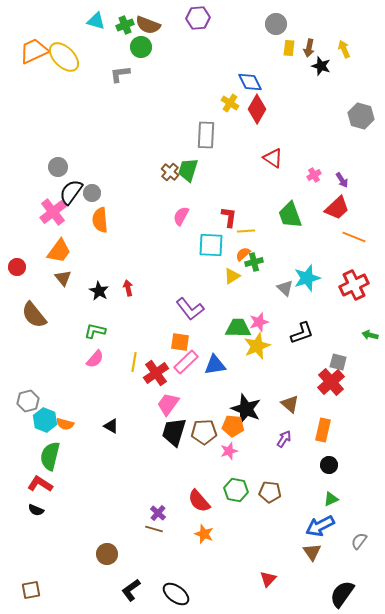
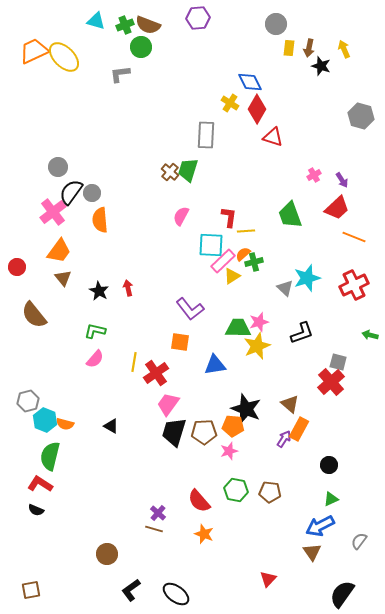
red triangle at (273, 158): moved 21 px up; rotated 15 degrees counterclockwise
pink rectangle at (186, 362): moved 37 px right, 101 px up
orange rectangle at (323, 430): moved 24 px left, 1 px up; rotated 15 degrees clockwise
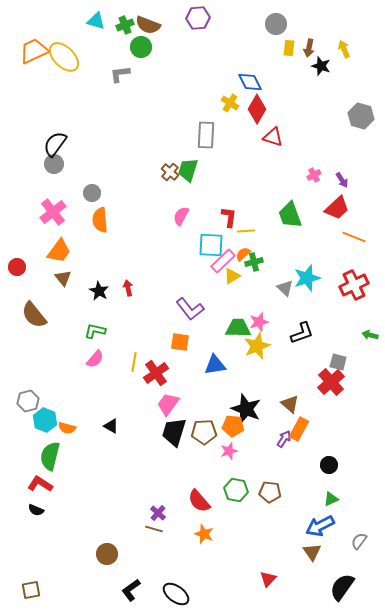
gray circle at (58, 167): moved 4 px left, 3 px up
black semicircle at (71, 192): moved 16 px left, 48 px up
orange semicircle at (65, 424): moved 2 px right, 4 px down
black semicircle at (342, 594): moved 7 px up
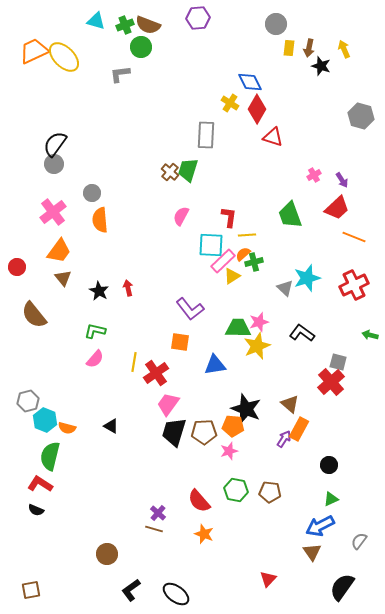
yellow line at (246, 231): moved 1 px right, 4 px down
black L-shape at (302, 333): rotated 125 degrees counterclockwise
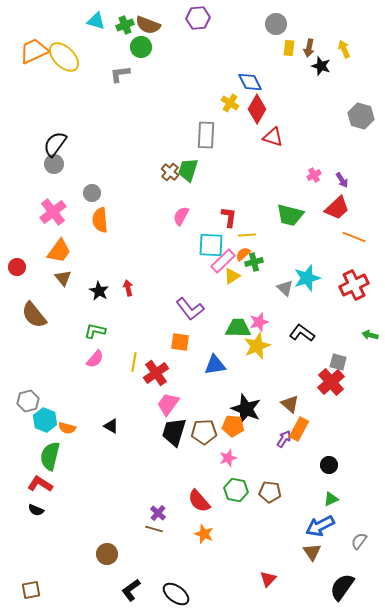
green trapezoid at (290, 215): rotated 56 degrees counterclockwise
pink star at (229, 451): moved 1 px left, 7 px down
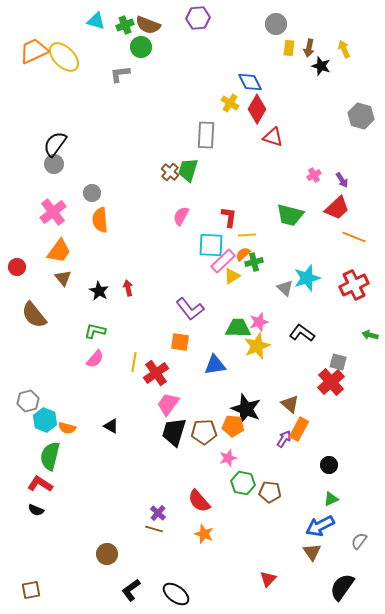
green hexagon at (236, 490): moved 7 px right, 7 px up
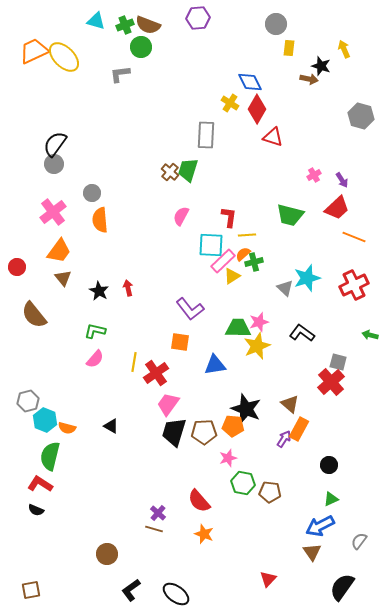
brown arrow at (309, 48): moved 31 px down; rotated 90 degrees counterclockwise
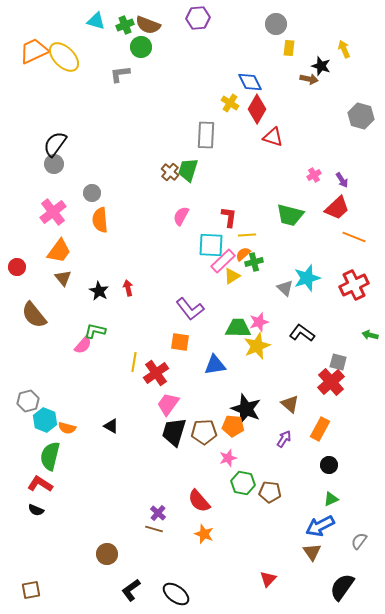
pink semicircle at (95, 359): moved 12 px left, 14 px up
orange rectangle at (299, 429): moved 21 px right
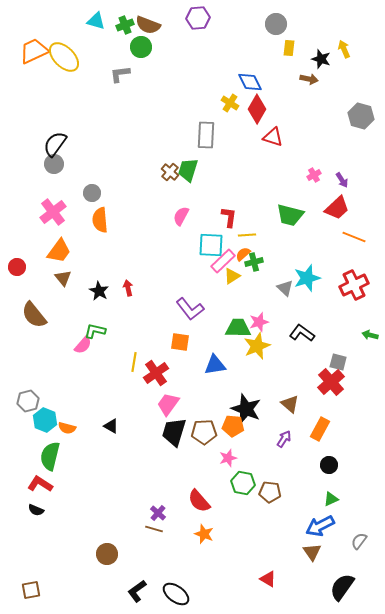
black star at (321, 66): moved 7 px up
red triangle at (268, 579): rotated 42 degrees counterclockwise
black L-shape at (131, 590): moved 6 px right, 1 px down
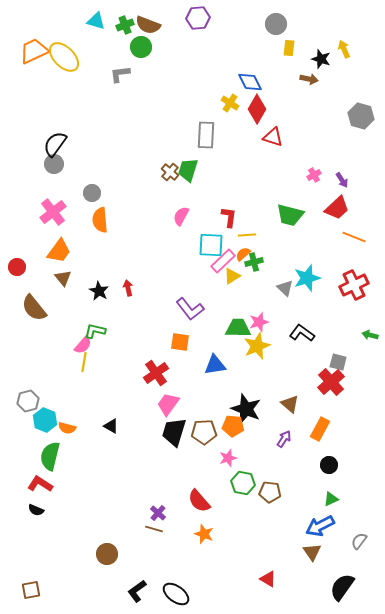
brown semicircle at (34, 315): moved 7 px up
yellow line at (134, 362): moved 50 px left
